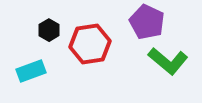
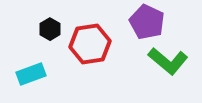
black hexagon: moved 1 px right, 1 px up
cyan rectangle: moved 3 px down
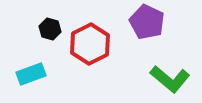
black hexagon: rotated 15 degrees counterclockwise
red hexagon: rotated 18 degrees counterclockwise
green L-shape: moved 2 px right, 18 px down
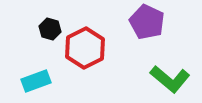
red hexagon: moved 5 px left, 4 px down
cyan rectangle: moved 5 px right, 7 px down
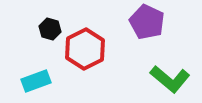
red hexagon: moved 1 px down
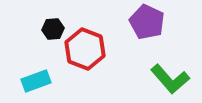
black hexagon: moved 3 px right; rotated 20 degrees counterclockwise
red hexagon: rotated 12 degrees counterclockwise
green L-shape: rotated 9 degrees clockwise
